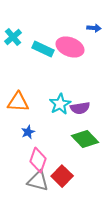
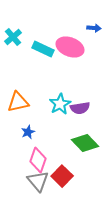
orange triangle: rotated 15 degrees counterclockwise
green diamond: moved 4 px down
gray triangle: rotated 35 degrees clockwise
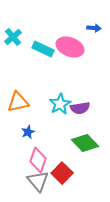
red square: moved 3 px up
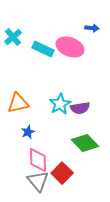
blue arrow: moved 2 px left
orange triangle: moved 1 px down
pink diamond: rotated 20 degrees counterclockwise
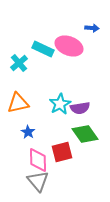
cyan cross: moved 6 px right, 26 px down
pink ellipse: moved 1 px left, 1 px up
blue star: rotated 16 degrees counterclockwise
green diamond: moved 9 px up; rotated 8 degrees clockwise
red square: moved 21 px up; rotated 30 degrees clockwise
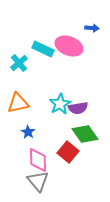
purple semicircle: moved 2 px left
red square: moved 6 px right; rotated 35 degrees counterclockwise
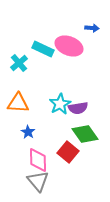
orange triangle: rotated 15 degrees clockwise
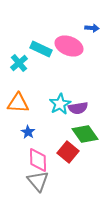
cyan rectangle: moved 2 px left
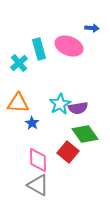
cyan rectangle: moved 2 px left; rotated 50 degrees clockwise
blue star: moved 4 px right, 9 px up
gray triangle: moved 4 px down; rotated 20 degrees counterclockwise
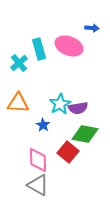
blue star: moved 11 px right, 2 px down
green diamond: rotated 44 degrees counterclockwise
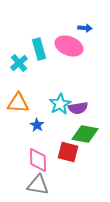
blue arrow: moved 7 px left
blue star: moved 6 px left
red square: rotated 25 degrees counterclockwise
gray triangle: rotated 20 degrees counterclockwise
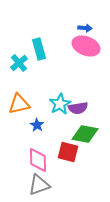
pink ellipse: moved 17 px right
orange triangle: moved 1 px right, 1 px down; rotated 15 degrees counterclockwise
gray triangle: moved 1 px right; rotated 30 degrees counterclockwise
